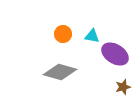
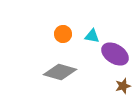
brown star: moved 1 px up
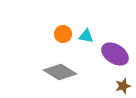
cyan triangle: moved 6 px left
gray diamond: rotated 16 degrees clockwise
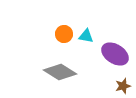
orange circle: moved 1 px right
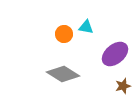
cyan triangle: moved 9 px up
purple ellipse: rotated 72 degrees counterclockwise
gray diamond: moved 3 px right, 2 px down
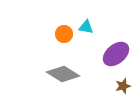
purple ellipse: moved 1 px right
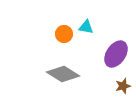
purple ellipse: rotated 16 degrees counterclockwise
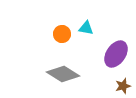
cyan triangle: moved 1 px down
orange circle: moved 2 px left
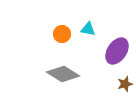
cyan triangle: moved 2 px right, 1 px down
purple ellipse: moved 1 px right, 3 px up
brown star: moved 2 px right, 2 px up
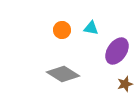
cyan triangle: moved 3 px right, 1 px up
orange circle: moved 4 px up
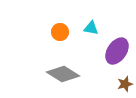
orange circle: moved 2 px left, 2 px down
